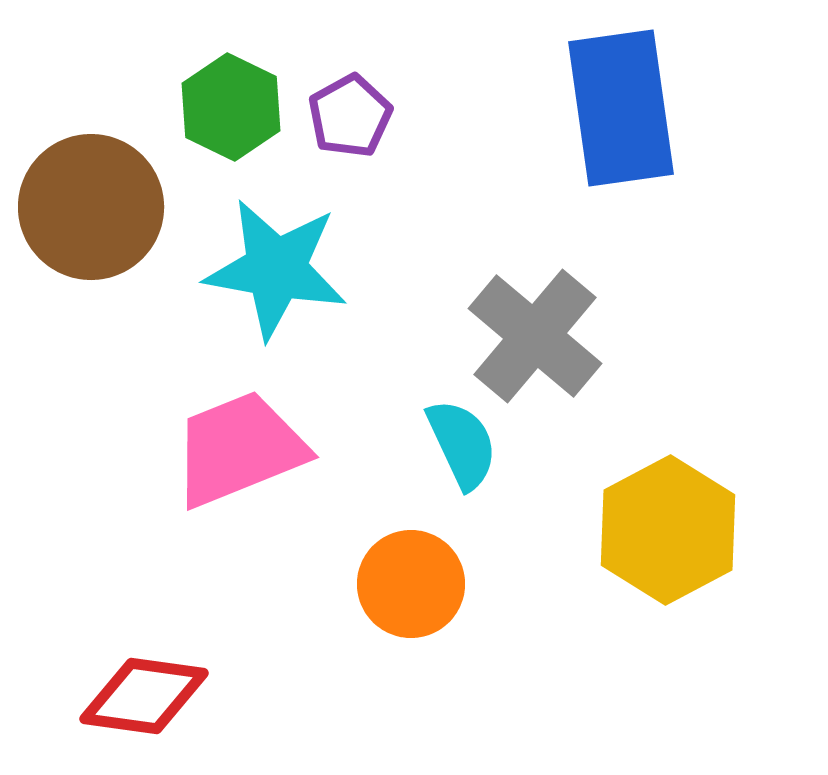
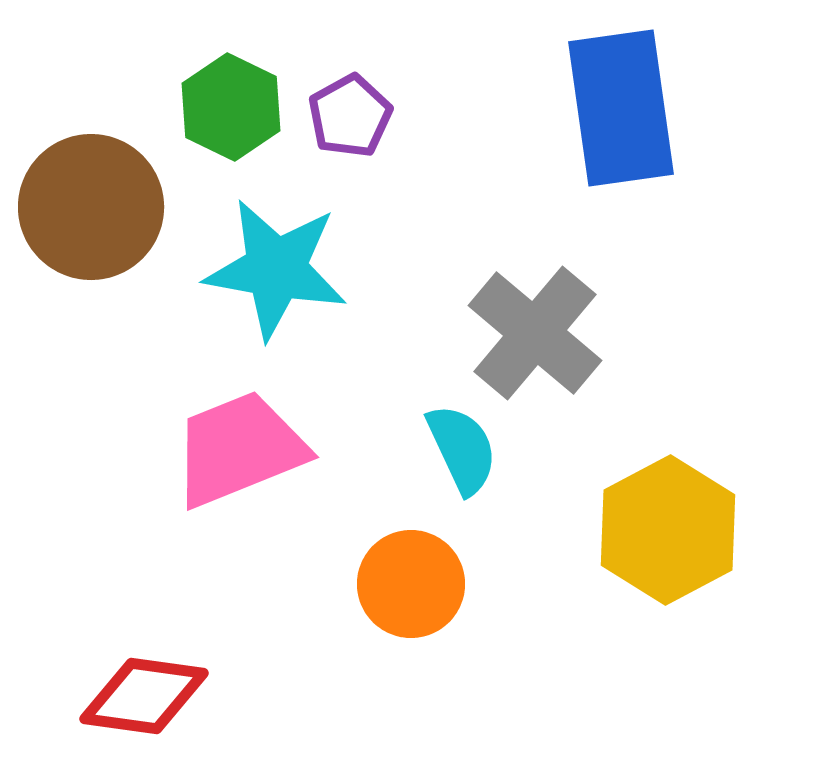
gray cross: moved 3 px up
cyan semicircle: moved 5 px down
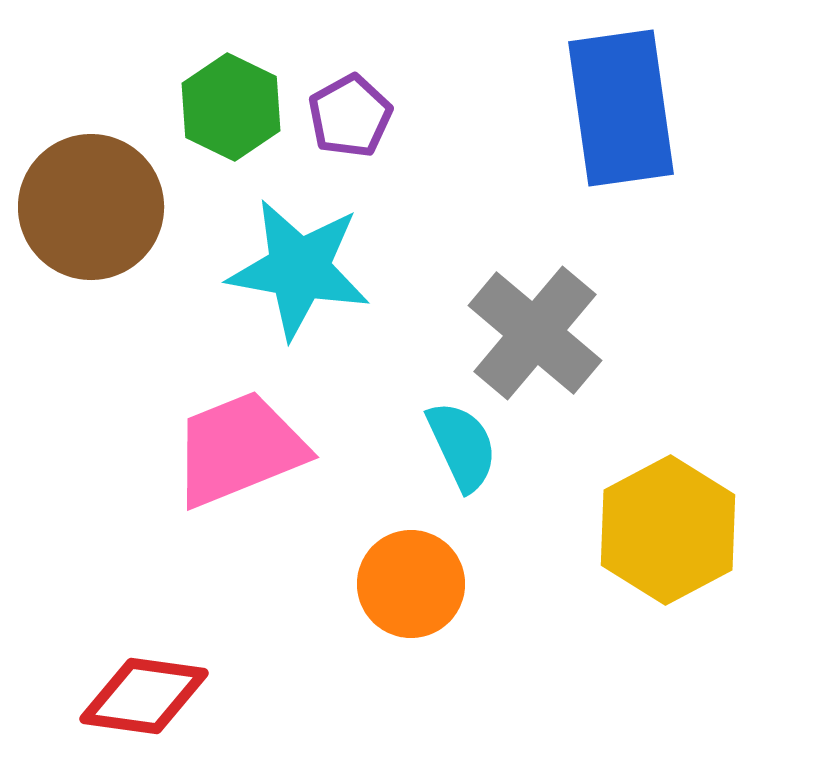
cyan star: moved 23 px right
cyan semicircle: moved 3 px up
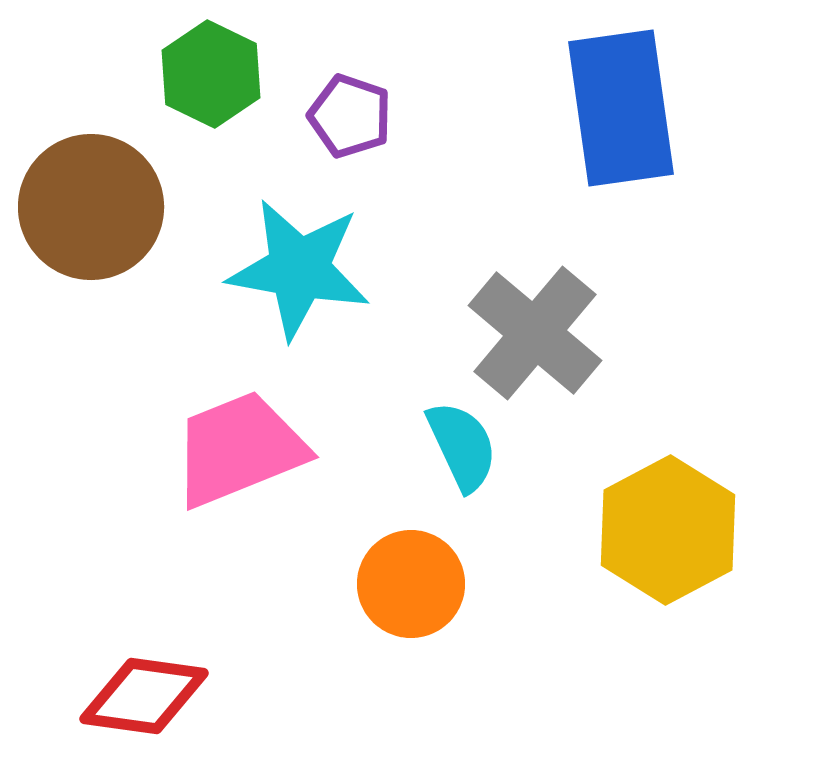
green hexagon: moved 20 px left, 33 px up
purple pentagon: rotated 24 degrees counterclockwise
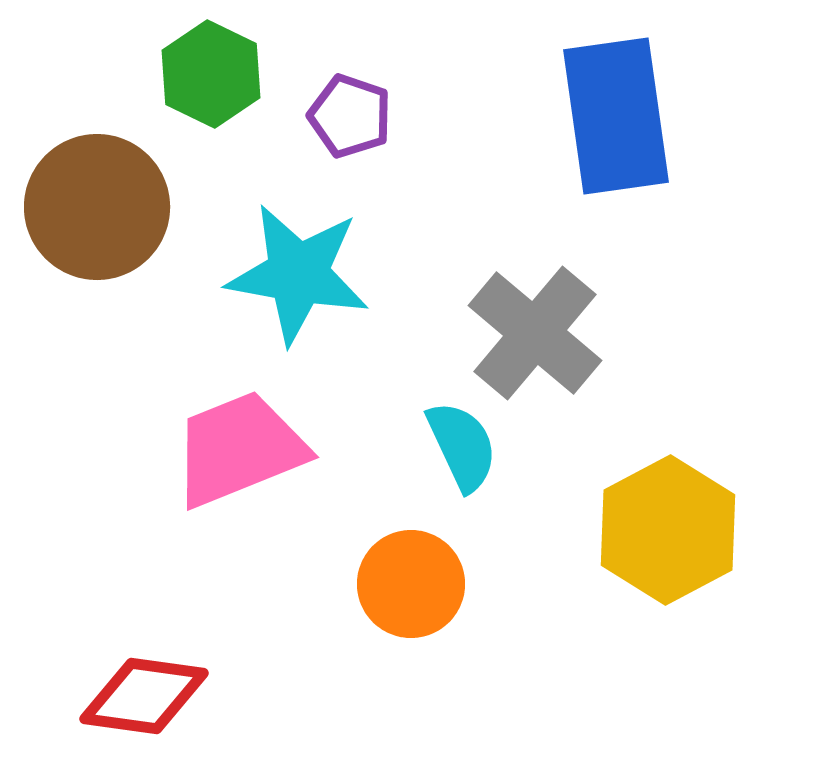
blue rectangle: moved 5 px left, 8 px down
brown circle: moved 6 px right
cyan star: moved 1 px left, 5 px down
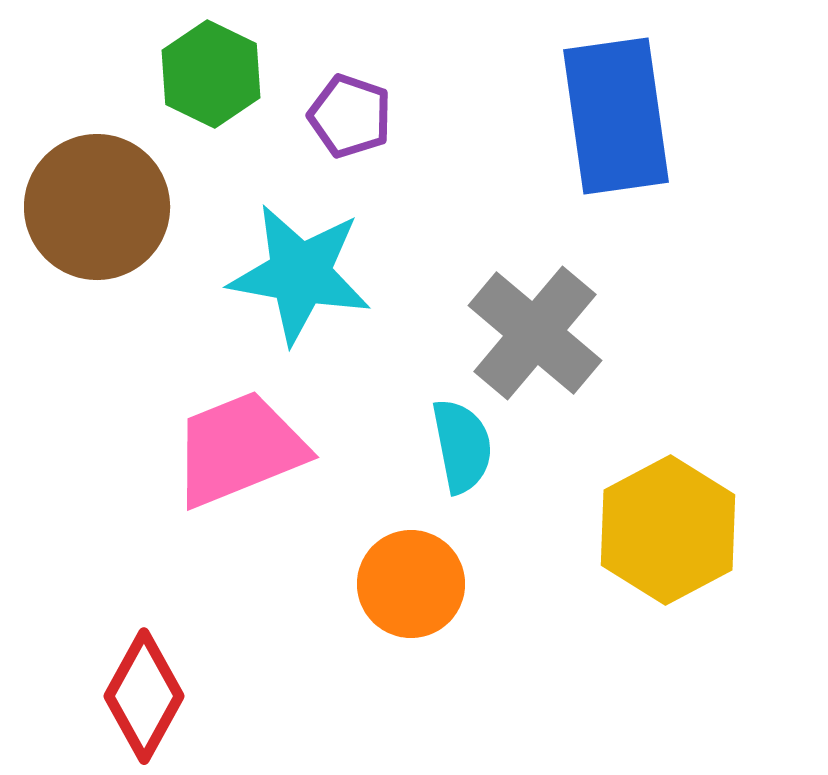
cyan star: moved 2 px right
cyan semicircle: rotated 14 degrees clockwise
red diamond: rotated 69 degrees counterclockwise
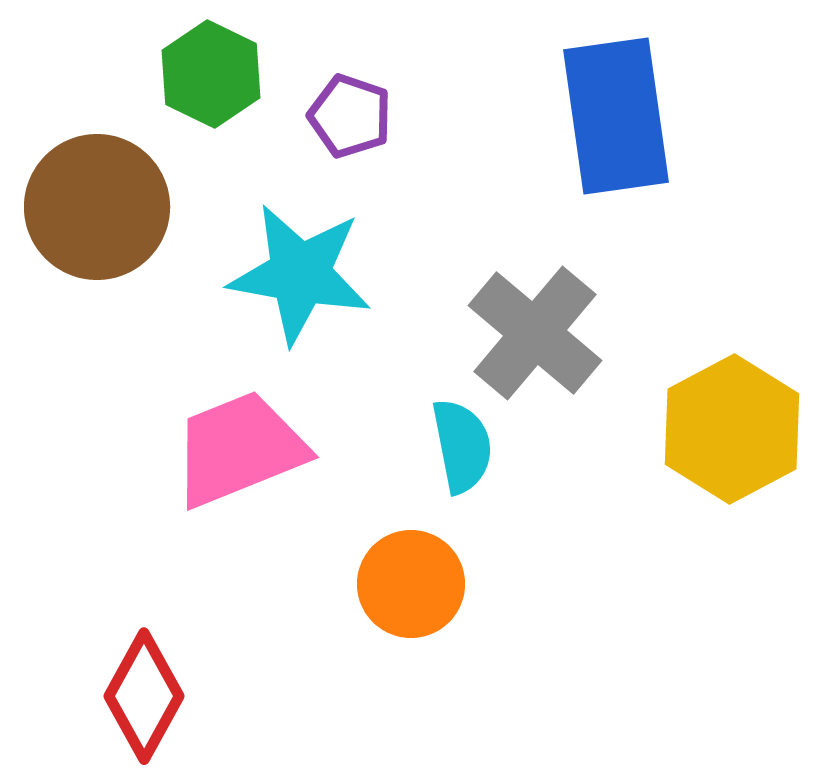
yellow hexagon: moved 64 px right, 101 px up
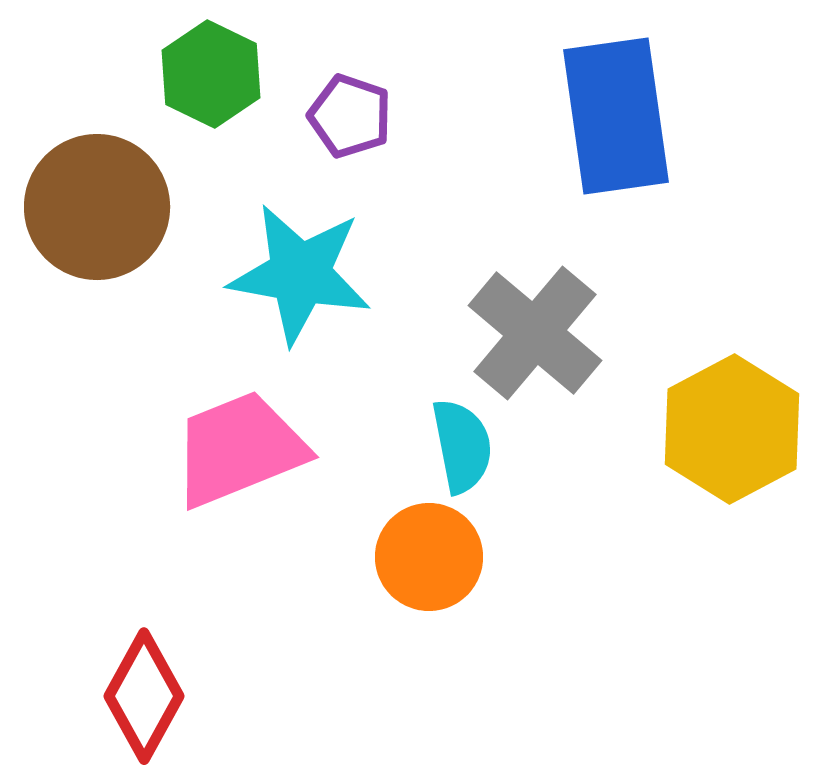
orange circle: moved 18 px right, 27 px up
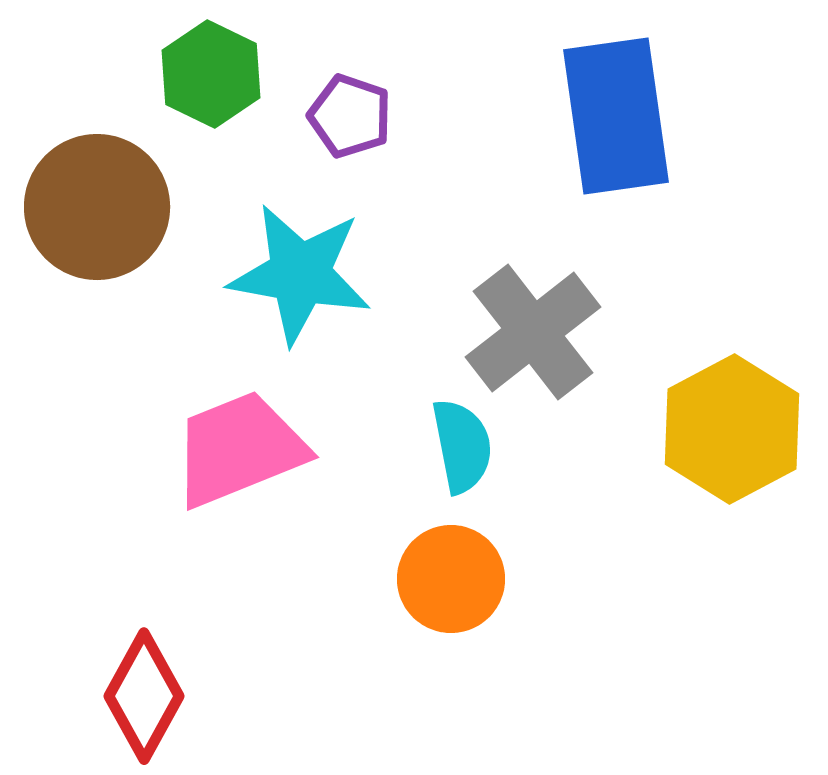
gray cross: moved 2 px left, 1 px up; rotated 12 degrees clockwise
orange circle: moved 22 px right, 22 px down
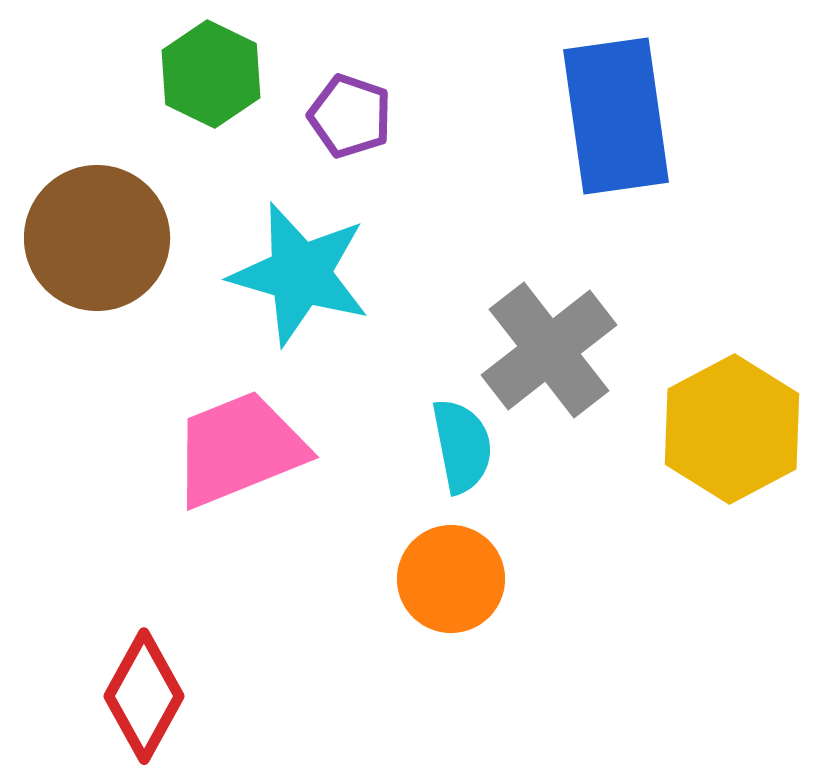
brown circle: moved 31 px down
cyan star: rotated 6 degrees clockwise
gray cross: moved 16 px right, 18 px down
